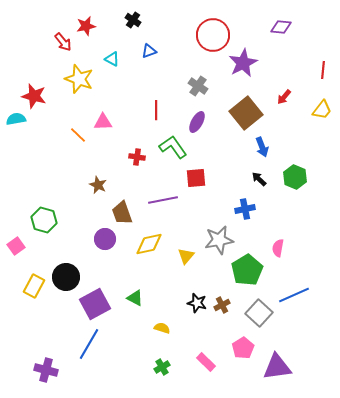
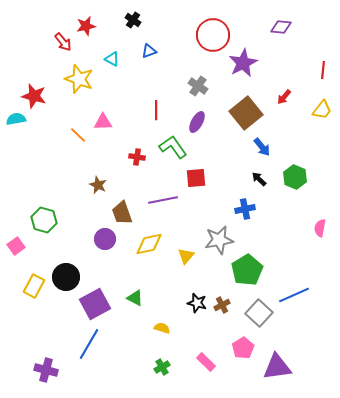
blue arrow at (262, 147): rotated 18 degrees counterclockwise
pink semicircle at (278, 248): moved 42 px right, 20 px up
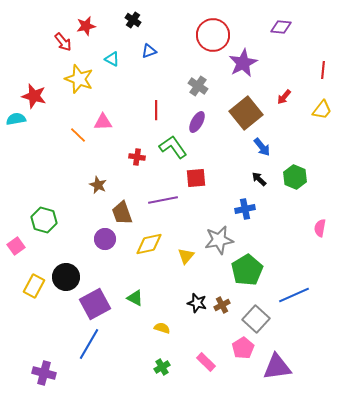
gray square at (259, 313): moved 3 px left, 6 px down
purple cross at (46, 370): moved 2 px left, 3 px down
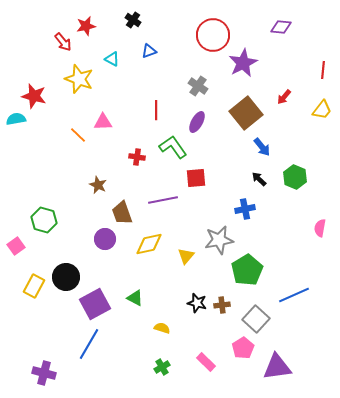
brown cross at (222, 305): rotated 21 degrees clockwise
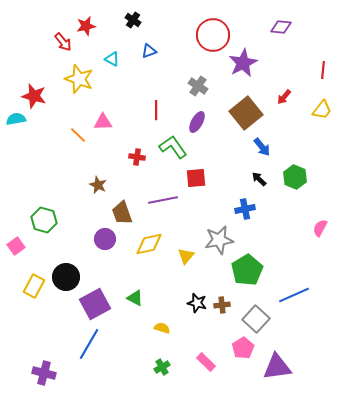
pink semicircle at (320, 228): rotated 18 degrees clockwise
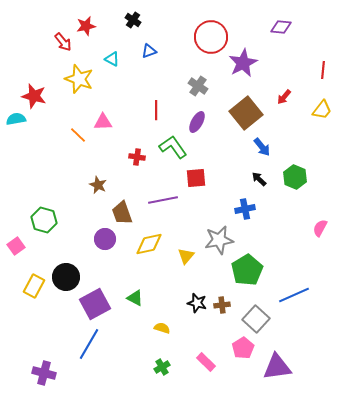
red circle at (213, 35): moved 2 px left, 2 px down
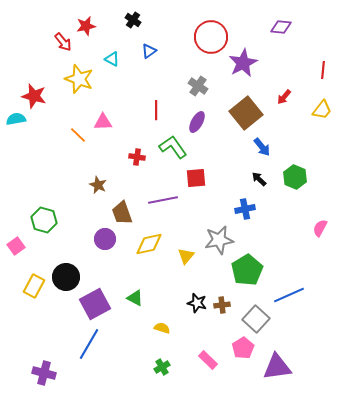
blue triangle at (149, 51): rotated 14 degrees counterclockwise
blue line at (294, 295): moved 5 px left
pink rectangle at (206, 362): moved 2 px right, 2 px up
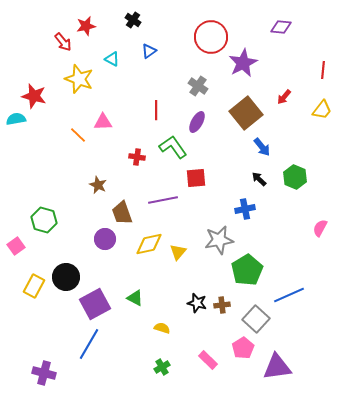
yellow triangle at (186, 256): moved 8 px left, 4 px up
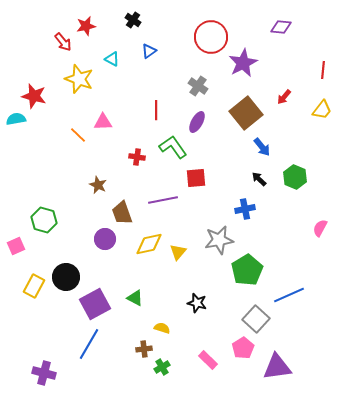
pink square at (16, 246): rotated 12 degrees clockwise
brown cross at (222, 305): moved 78 px left, 44 px down
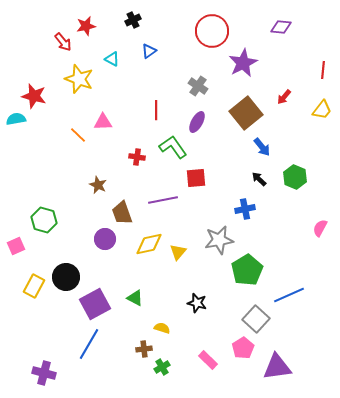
black cross at (133, 20): rotated 28 degrees clockwise
red circle at (211, 37): moved 1 px right, 6 px up
